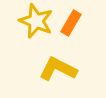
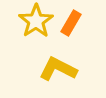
yellow star: rotated 16 degrees clockwise
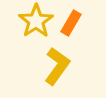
yellow L-shape: moved 1 px left, 3 px up; rotated 99 degrees clockwise
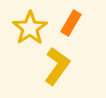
yellow star: moved 6 px left, 7 px down
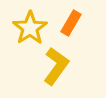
yellow L-shape: moved 1 px left
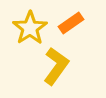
orange rectangle: rotated 25 degrees clockwise
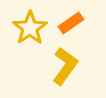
yellow L-shape: moved 9 px right
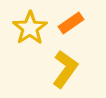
yellow L-shape: moved 3 px down
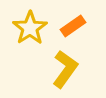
orange rectangle: moved 2 px right, 3 px down
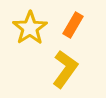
orange rectangle: moved 1 px up; rotated 25 degrees counterclockwise
